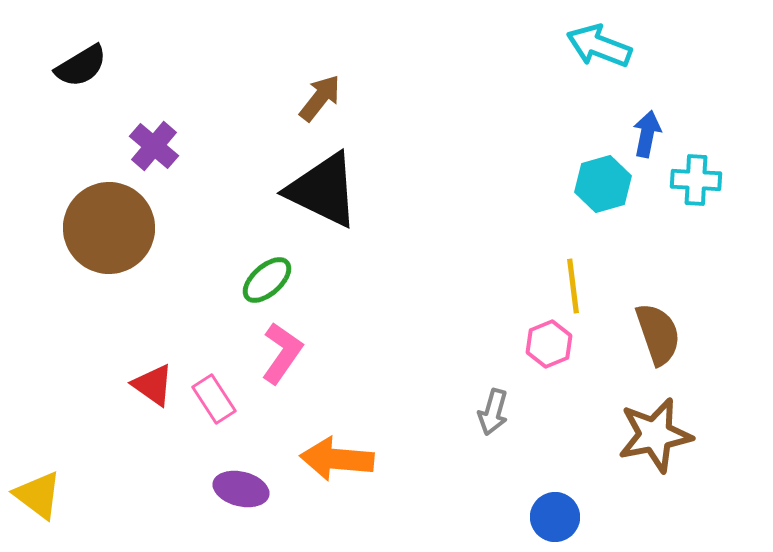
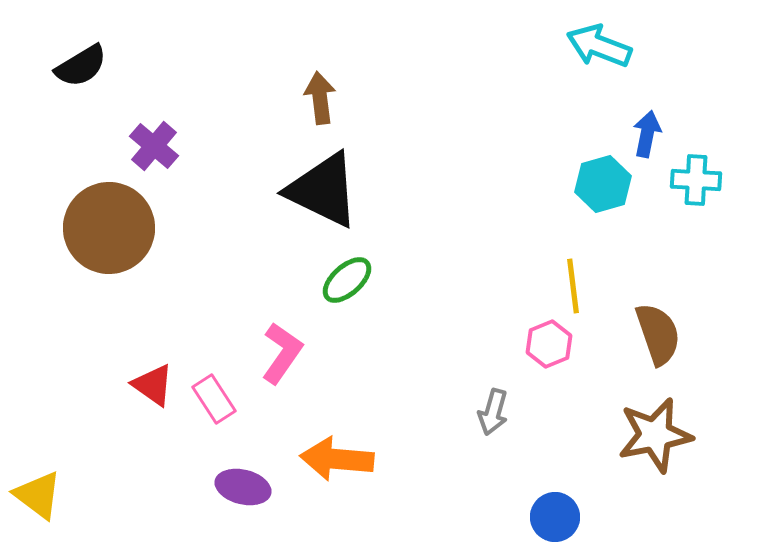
brown arrow: rotated 45 degrees counterclockwise
green ellipse: moved 80 px right
purple ellipse: moved 2 px right, 2 px up
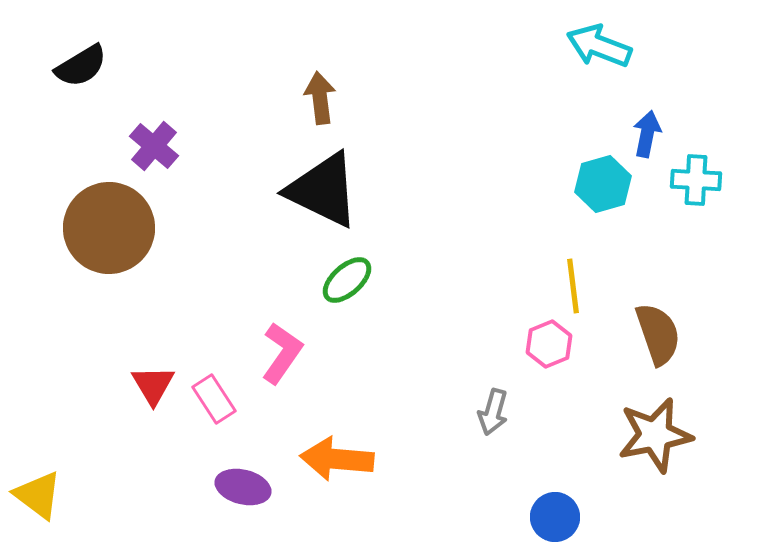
red triangle: rotated 24 degrees clockwise
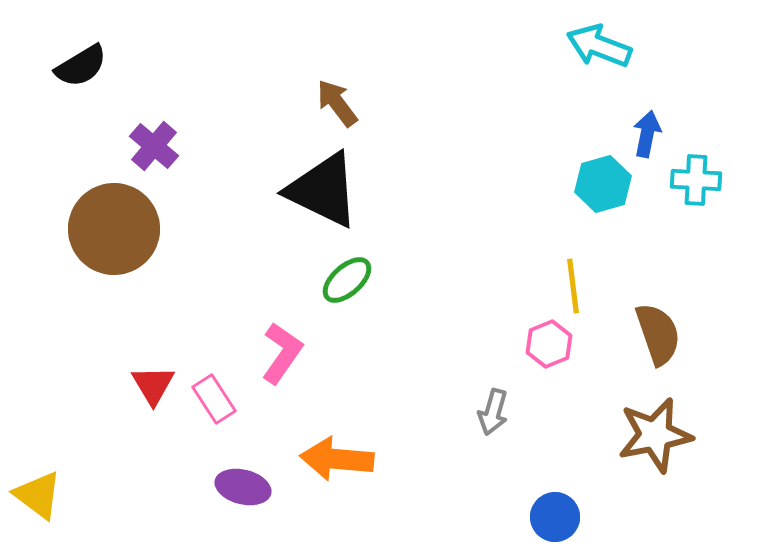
brown arrow: moved 17 px right, 5 px down; rotated 30 degrees counterclockwise
brown circle: moved 5 px right, 1 px down
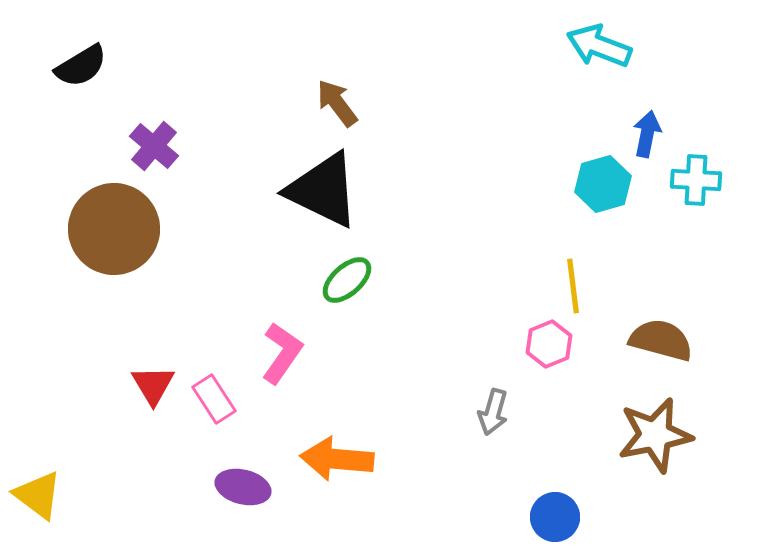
brown semicircle: moved 3 px right, 6 px down; rotated 56 degrees counterclockwise
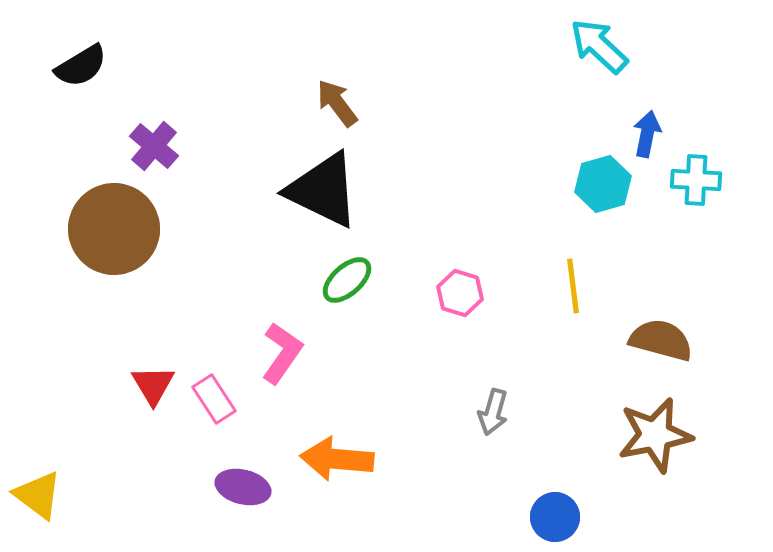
cyan arrow: rotated 22 degrees clockwise
pink hexagon: moved 89 px left, 51 px up; rotated 21 degrees counterclockwise
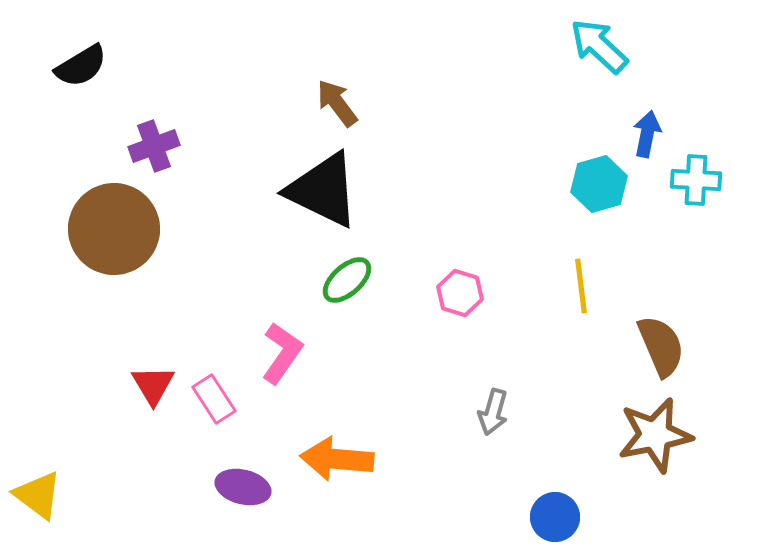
purple cross: rotated 30 degrees clockwise
cyan hexagon: moved 4 px left
yellow line: moved 8 px right
brown semicircle: moved 6 px down; rotated 52 degrees clockwise
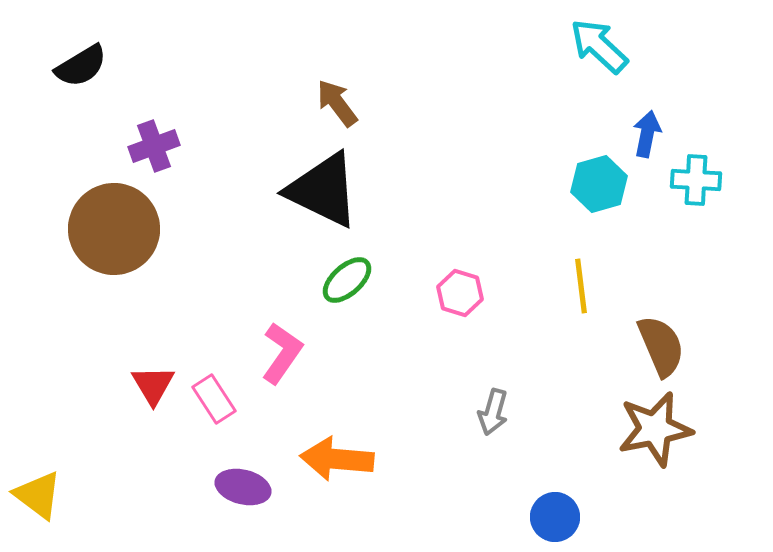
brown star: moved 6 px up
